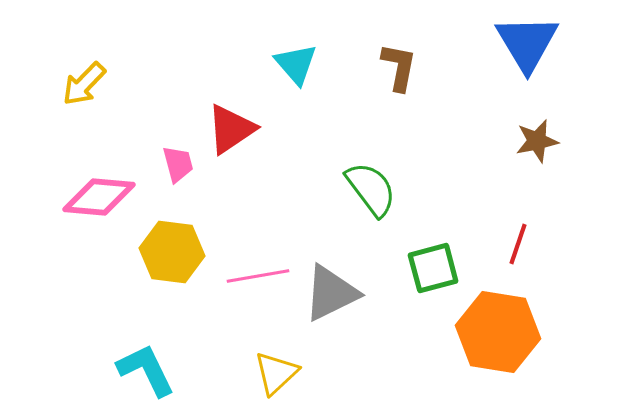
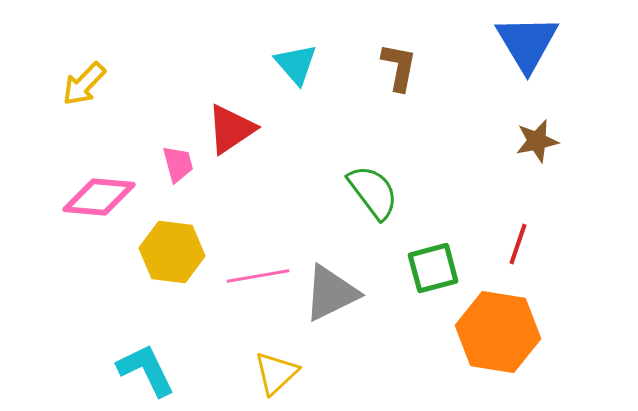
green semicircle: moved 2 px right, 3 px down
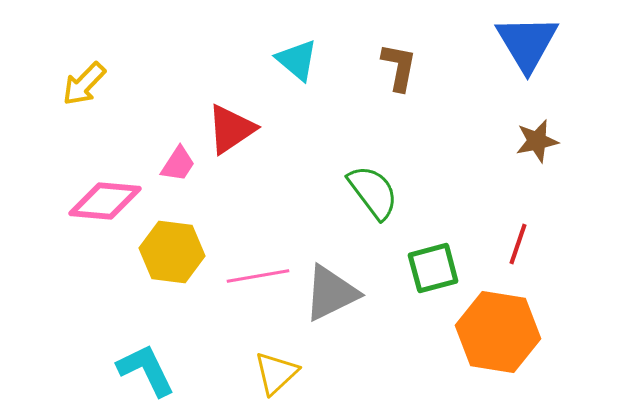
cyan triangle: moved 1 px right, 4 px up; rotated 9 degrees counterclockwise
pink trapezoid: rotated 48 degrees clockwise
pink diamond: moved 6 px right, 4 px down
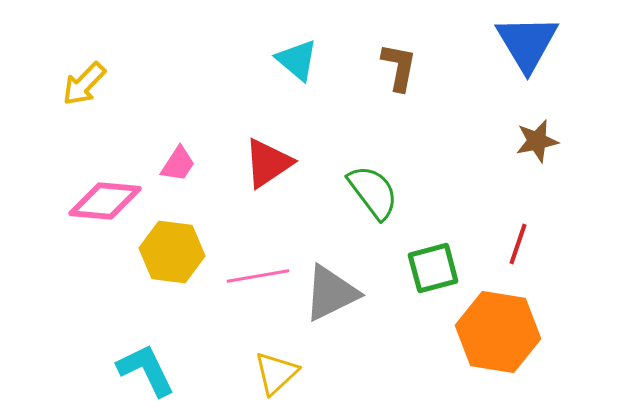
red triangle: moved 37 px right, 34 px down
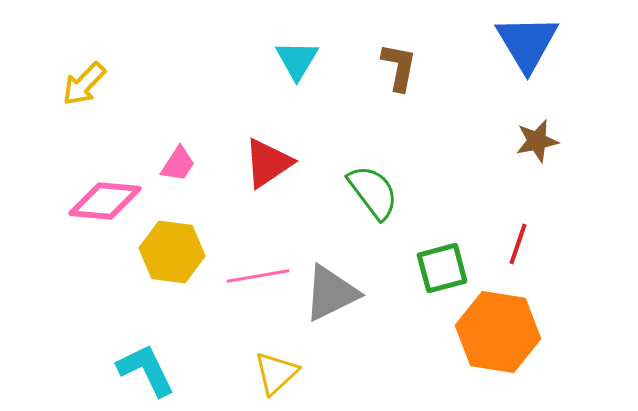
cyan triangle: rotated 21 degrees clockwise
green square: moved 9 px right
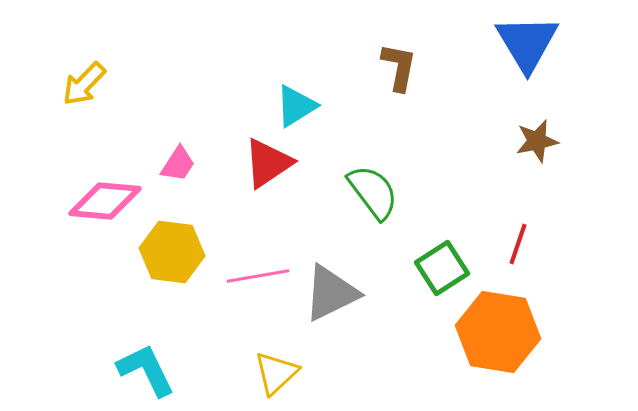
cyan triangle: moved 1 px left, 46 px down; rotated 27 degrees clockwise
green square: rotated 18 degrees counterclockwise
